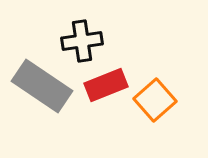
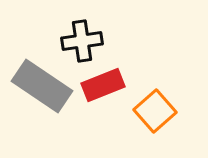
red rectangle: moved 3 px left
orange square: moved 11 px down
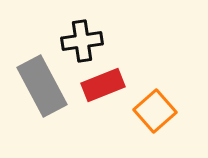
gray rectangle: rotated 28 degrees clockwise
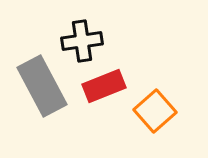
red rectangle: moved 1 px right, 1 px down
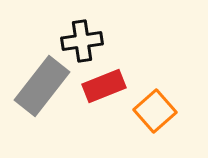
gray rectangle: rotated 66 degrees clockwise
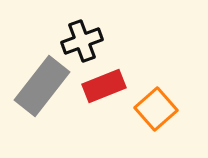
black cross: rotated 12 degrees counterclockwise
orange square: moved 1 px right, 2 px up
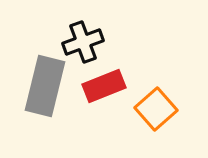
black cross: moved 1 px right, 1 px down
gray rectangle: moved 3 px right; rotated 24 degrees counterclockwise
